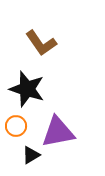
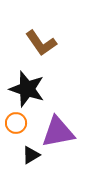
orange circle: moved 3 px up
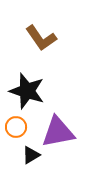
brown L-shape: moved 5 px up
black star: moved 2 px down
orange circle: moved 4 px down
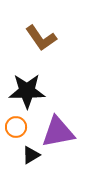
black star: rotated 18 degrees counterclockwise
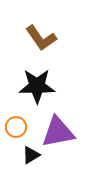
black star: moved 10 px right, 5 px up
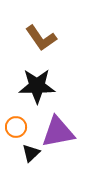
black triangle: moved 2 px up; rotated 12 degrees counterclockwise
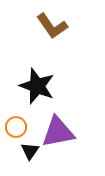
brown L-shape: moved 11 px right, 12 px up
black star: rotated 21 degrees clockwise
black triangle: moved 1 px left, 2 px up; rotated 12 degrees counterclockwise
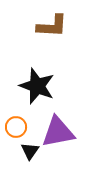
brown L-shape: rotated 52 degrees counterclockwise
